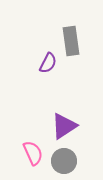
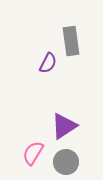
pink semicircle: rotated 125 degrees counterclockwise
gray circle: moved 2 px right, 1 px down
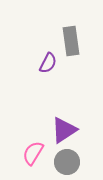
purple triangle: moved 4 px down
gray circle: moved 1 px right
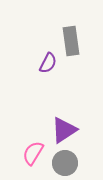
gray circle: moved 2 px left, 1 px down
